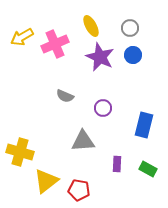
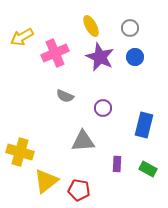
pink cross: moved 9 px down
blue circle: moved 2 px right, 2 px down
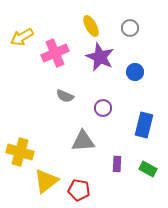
blue circle: moved 15 px down
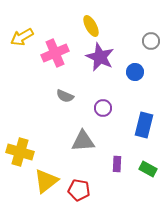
gray circle: moved 21 px right, 13 px down
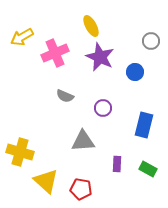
yellow triangle: rotated 40 degrees counterclockwise
red pentagon: moved 2 px right, 1 px up
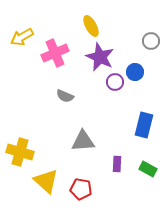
purple circle: moved 12 px right, 26 px up
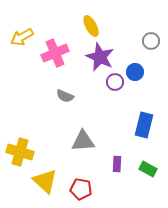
yellow triangle: moved 1 px left
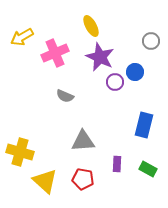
red pentagon: moved 2 px right, 10 px up
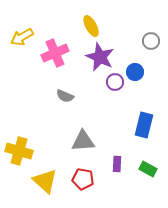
yellow cross: moved 1 px left, 1 px up
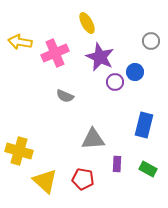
yellow ellipse: moved 4 px left, 3 px up
yellow arrow: moved 2 px left, 5 px down; rotated 40 degrees clockwise
gray triangle: moved 10 px right, 2 px up
